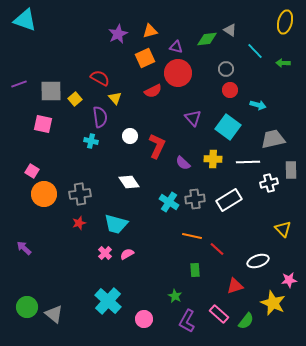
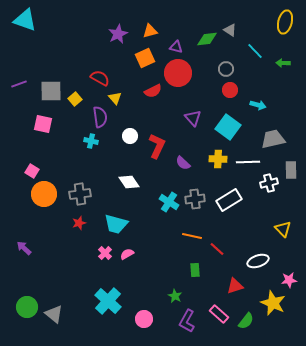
yellow cross at (213, 159): moved 5 px right
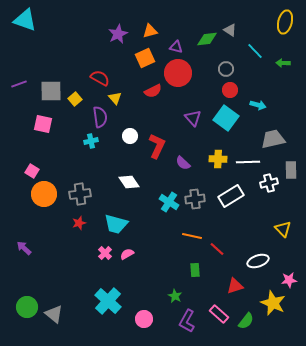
cyan square at (228, 127): moved 2 px left, 9 px up
cyan cross at (91, 141): rotated 24 degrees counterclockwise
white rectangle at (229, 200): moved 2 px right, 4 px up
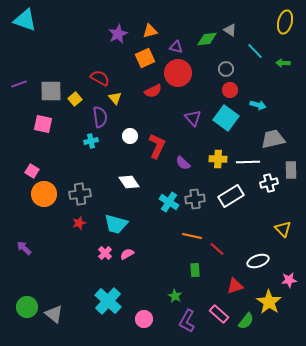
yellow star at (273, 303): moved 4 px left, 1 px up; rotated 10 degrees clockwise
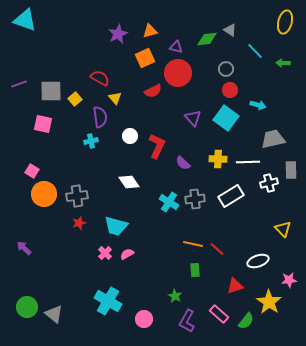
gray cross at (80, 194): moved 3 px left, 2 px down
cyan trapezoid at (116, 224): moved 2 px down
orange line at (192, 236): moved 1 px right, 8 px down
cyan cross at (108, 301): rotated 12 degrees counterclockwise
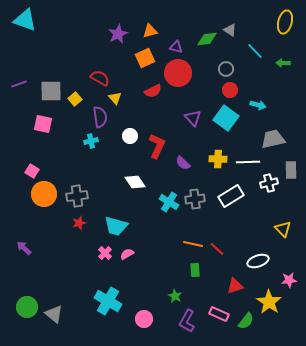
white diamond at (129, 182): moved 6 px right
pink rectangle at (219, 314): rotated 18 degrees counterclockwise
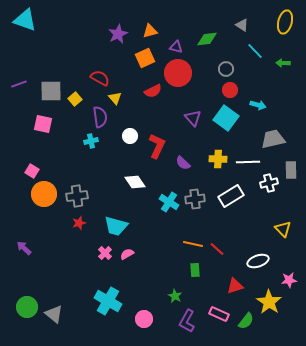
gray triangle at (230, 30): moved 12 px right, 5 px up
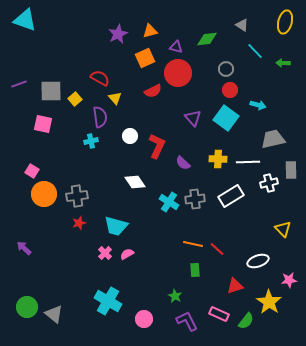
purple L-shape at (187, 321): rotated 125 degrees clockwise
